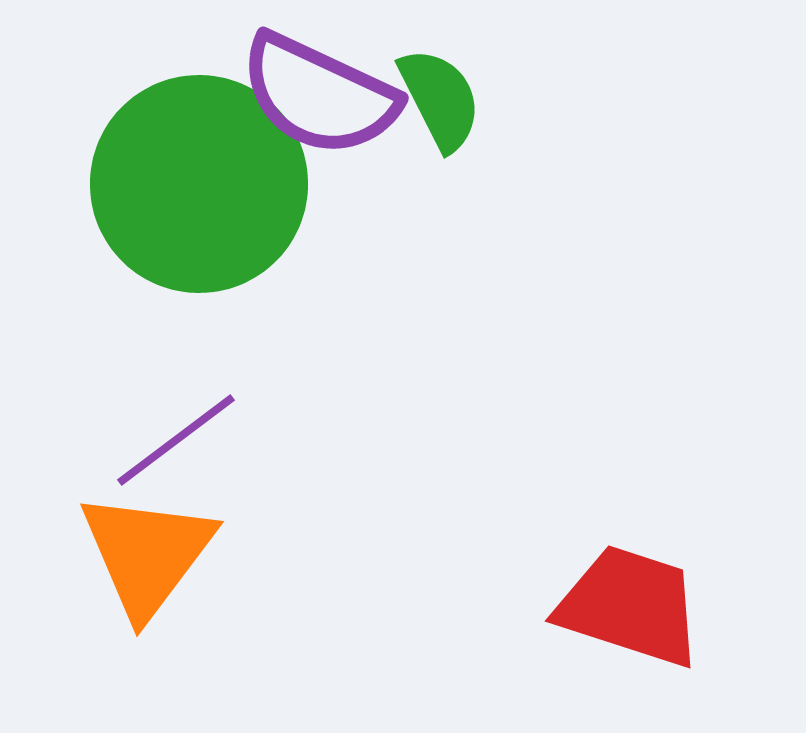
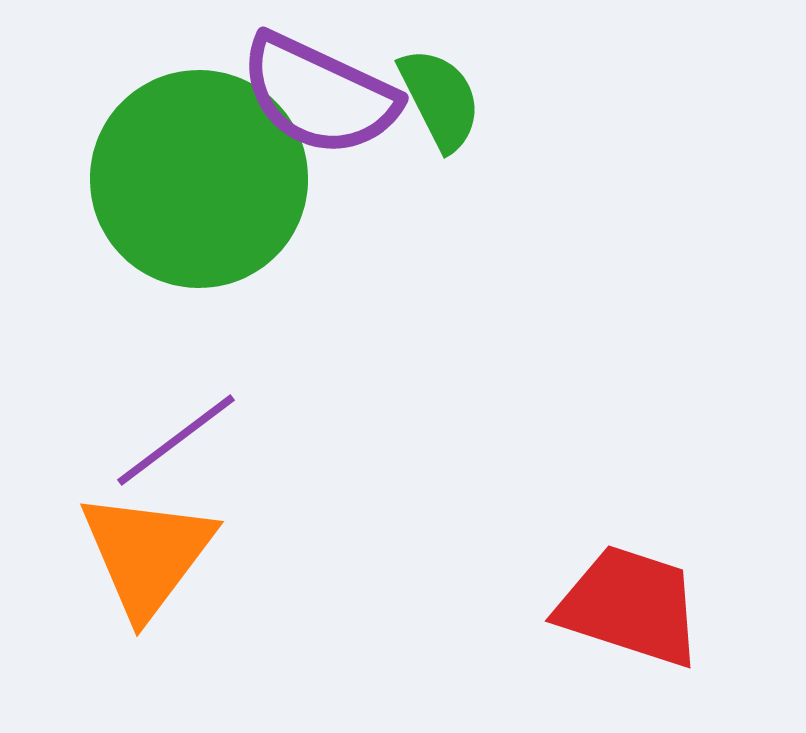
green circle: moved 5 px up
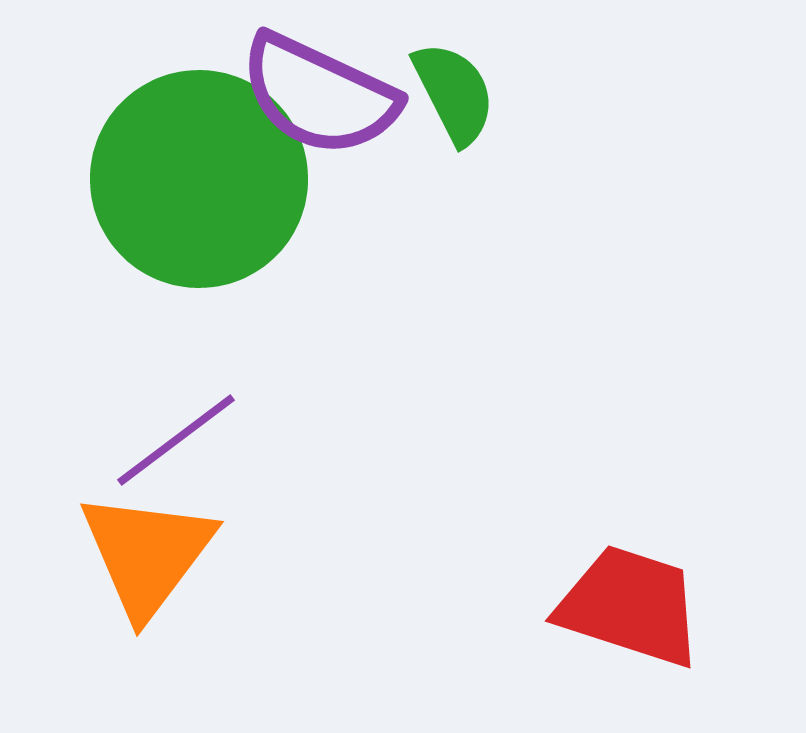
green semicircle: moved 14 px right, 6 px up
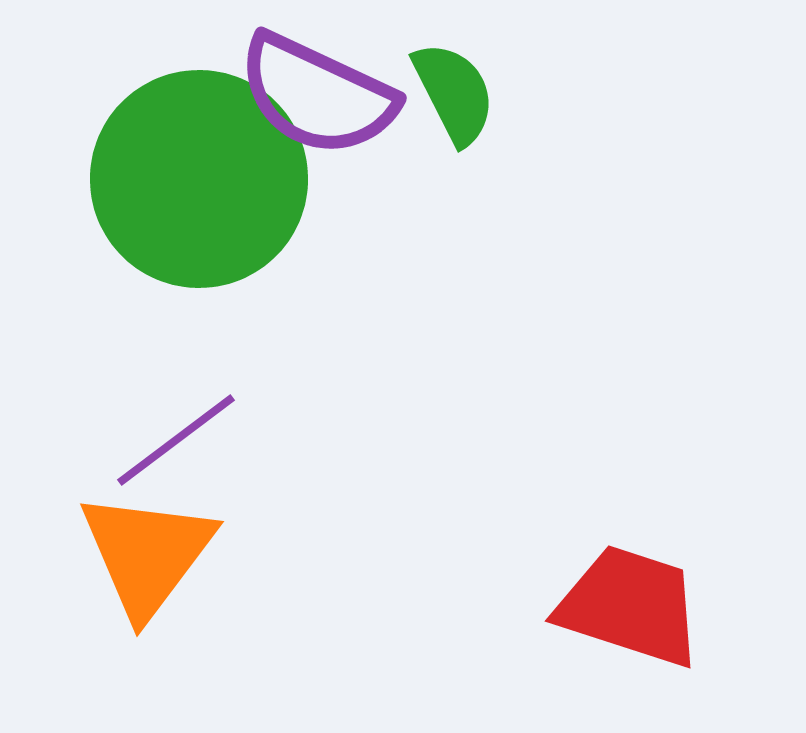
purple semicircle: moved 2 px left
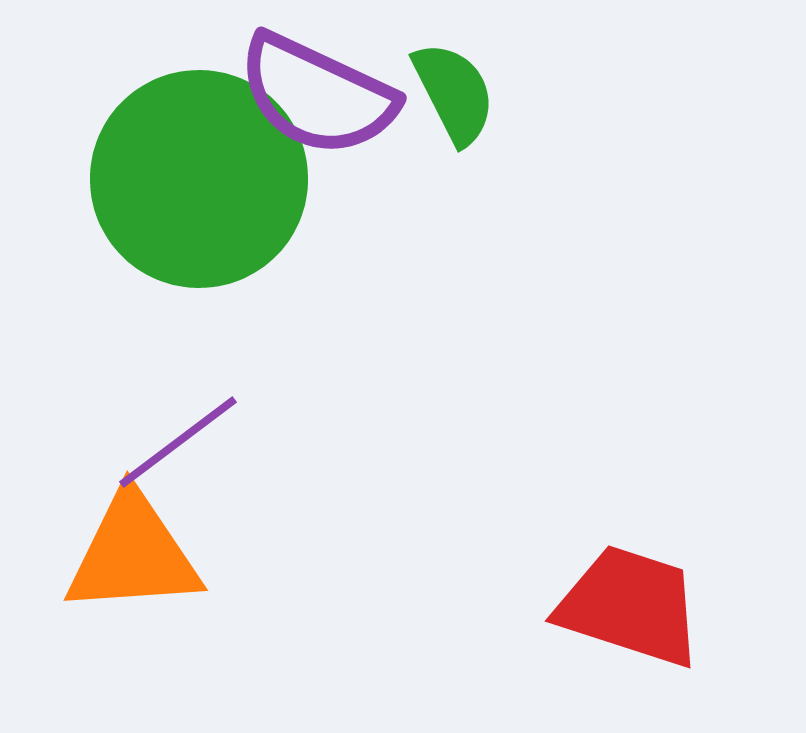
purple line: moved 2 px right, 2 px down
orange triangle: moved 14 px left; rotated 49 degrees clockwise
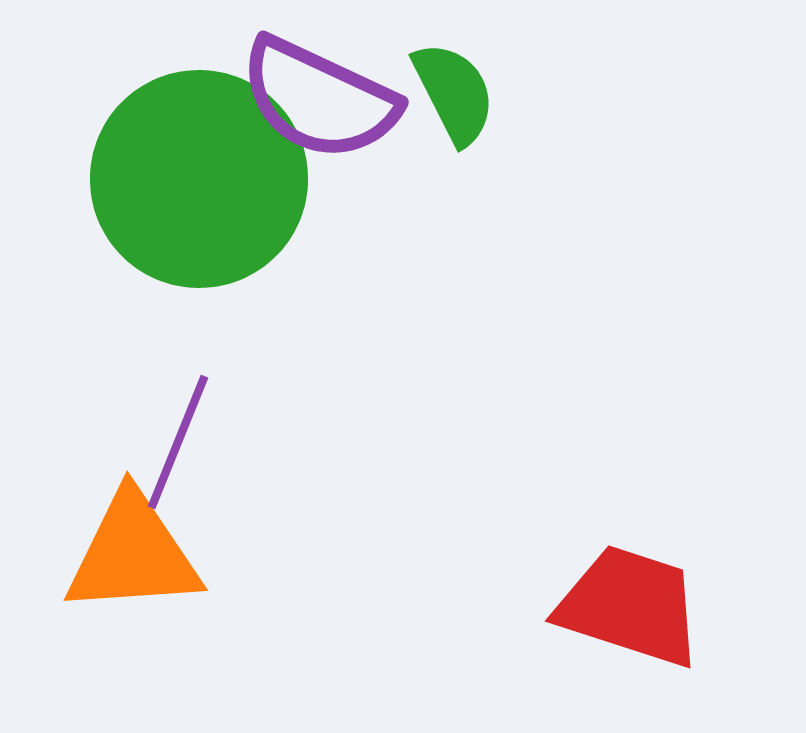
purple semicircle: moved 2 px right, 4 px down
purple line: rotated 31 degrees counterclockwise
